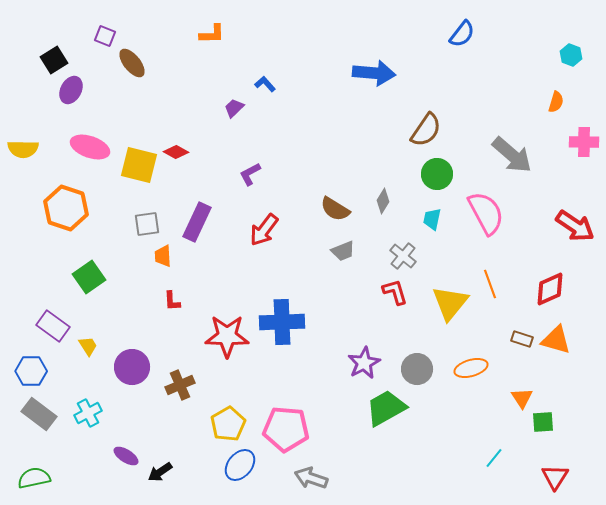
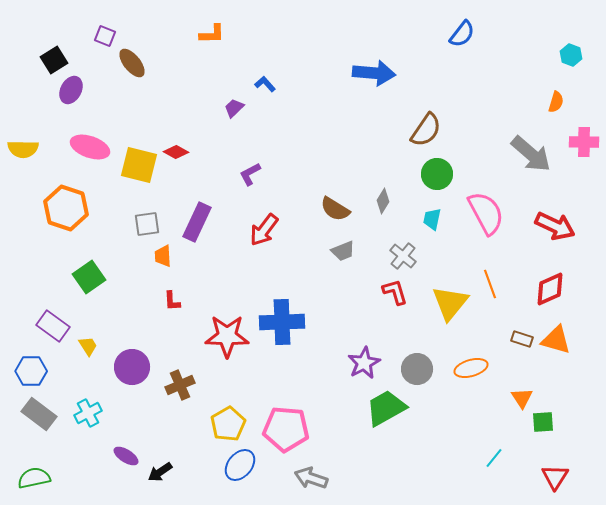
gray arrow at (512, 155): moved 19 px right, 1 px up
red arrow at (575, 226): moved 20 px left; rotated 9 degrees counterclockwise
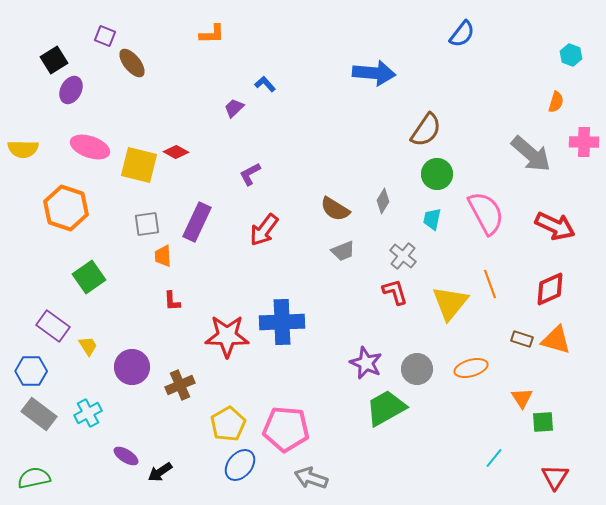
purple star at (364, 363): moved 2 px right; rotated 20 degrees counterclockwise
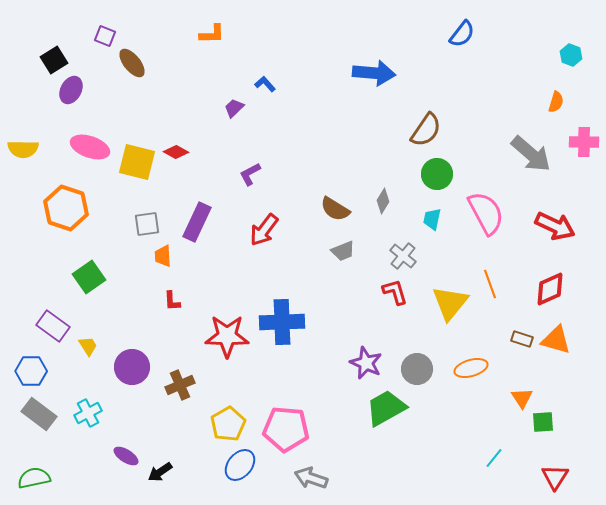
yellow square at (139, 165): moved 2 px left, 3 px up
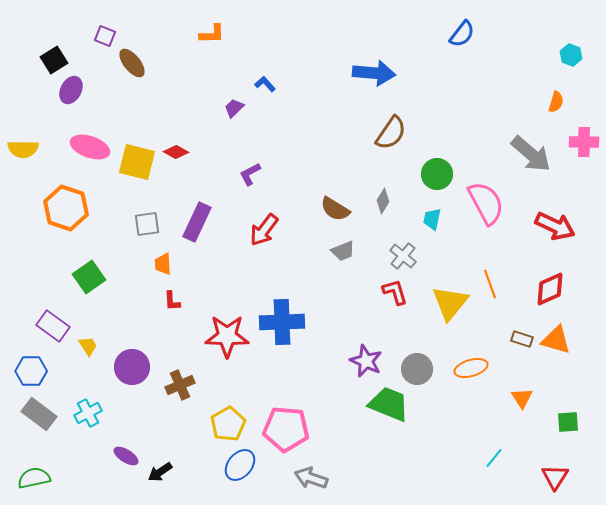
brown semicircle at (426, 130): moved 35 px left, 3 px down
pink semicircle at (486, 213): moved 10 px up
orange trapezoid at (163, 256): moved 8 px down
purple star at (366, 363): moved 2 px up
green trapezoid at (386, 408): moved 3 px right, 4 px up; rotated 51 degrees clockwise
green square at (543, 422): moved 25 px right
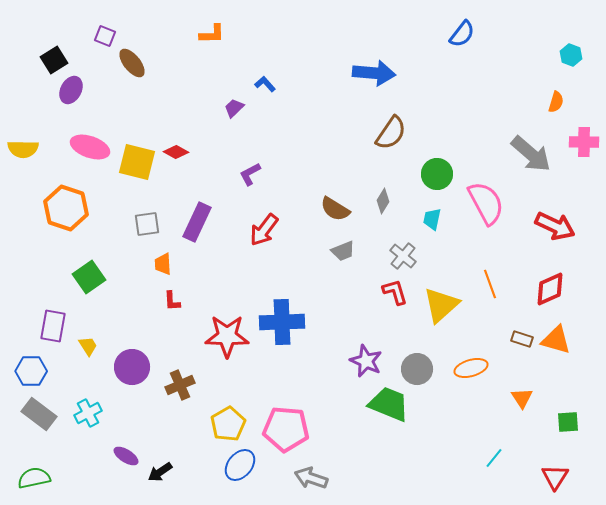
yellow triangle at (450, 303): moved 9 px left, 2 px down; rotated 9 degrees clockwise
purple rectangle at (53, 326): rotated 64 degrees clockwise
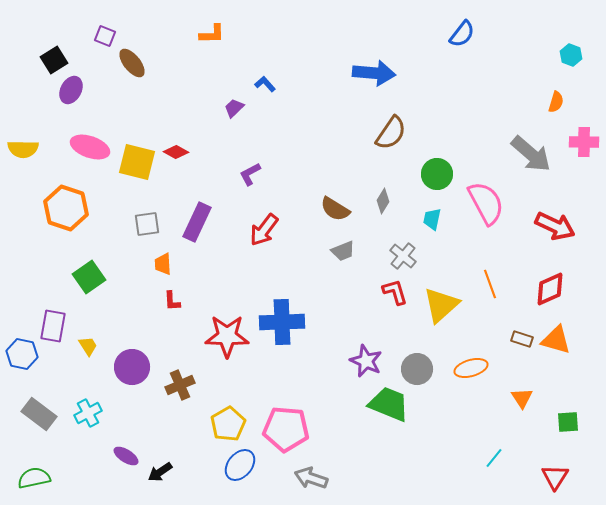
blue hexagon at (31, 371): moved 9 px left, 17 px up; rotated 12 degrees clockwise
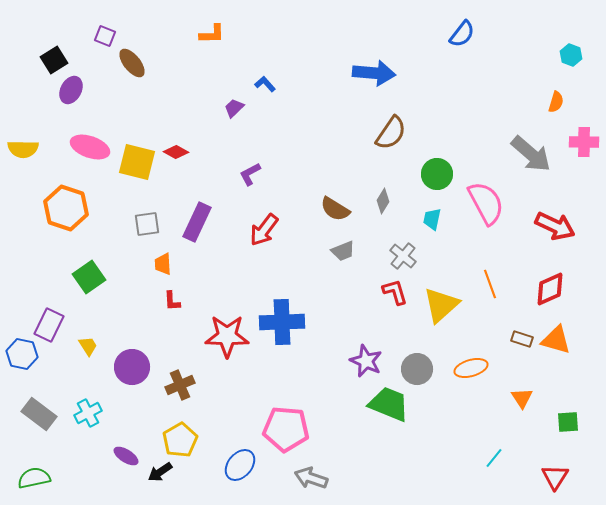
purple rectangle at (53, 326): moved 4 px left, 1 px up; rotated 16 degrees clockwise
yellow pentagon at (228, 424): moved 48 px left, 16 px down
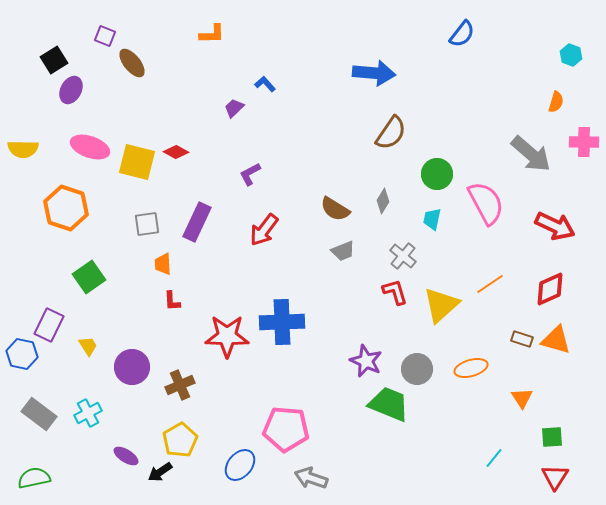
orange line at (490, 284): rotated 76 degrees clockwise
green square at (568, 422): moved 16 px left, 15 px down
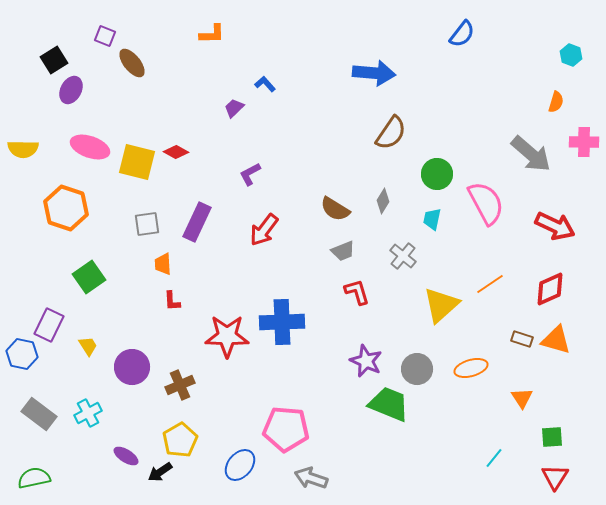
red L-shape at (395, 292): moved 38 px left
